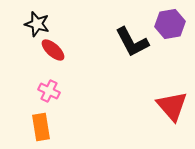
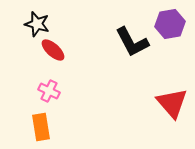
red triangle: moved 3 px up
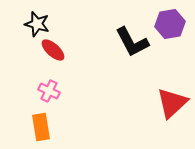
red triangle: rotated 28 degrees clockwise
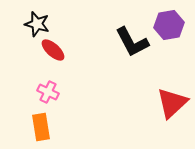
purple hexagon: moved 1 px left, 1 px down
pink cross: moved 1 px left, 1 px down
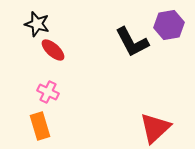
red triangle: moved 17 px left, 25 px down
orange rectangle: moved 1 px left, 1 px up; rotated 8 degrees counterclockwise
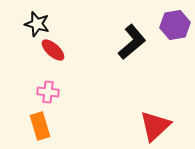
purple hexagon: moved 6 px right
black L-shape: rotated 102 degrees counterclockwise
pink cross: rotated 20 degrees counterclockwise
red triangle: moved 2 px up
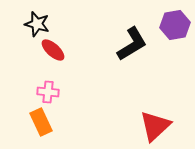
black L-shape: moved 2 px down; rotated 9 degrees clockwise
orange rectangle: moved 1 px right, 4 px up; rotated 8 degrees counterclockwise
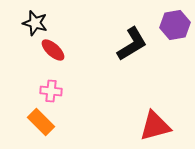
black star: moved 2 px left, 1 px up
pink cross: moved 3 px right, 1 px up
orange rectangle: rotated 20 degrees counterclockwise
red triangle: rotated 28 degrees clockwise
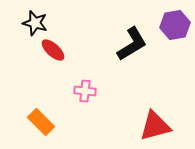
pink cross: moved 34 px right
